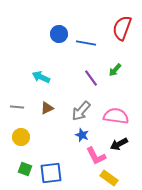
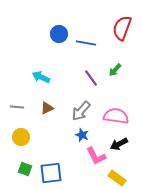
yellow rectangle: moved 8 px right
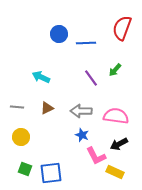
blue line: rotated 12 degrees counterclockwise
gray arrow: rotated 50 degrees clockwise
yellow rectangle: moved 2 px left, 6 px up; rotated 12 degrees counterclockwise
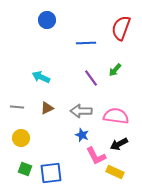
red semicircle: moved 1 px left
blue circle: moved 12 px left, 14 px up
yellow circle: moved 1 px down
